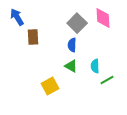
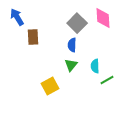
green triangle: moved 1 px up; rotated 40 degrees clockwise
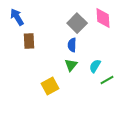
brown rectangle: moved 4 px left, 4 px down
cyan semicircle: rotated 32 degrees clockwise
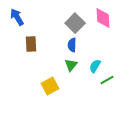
gray square: moved 2 px left
brown rectangle: moved 2 px right, 3 px down
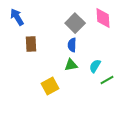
green triangle: rotated 40 degrees clockwise
